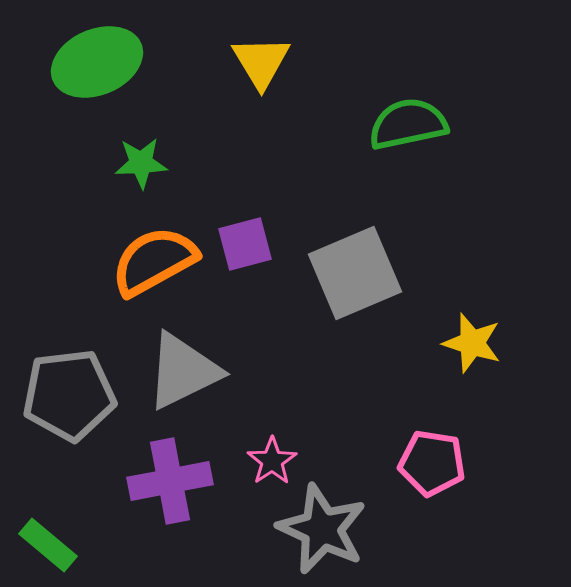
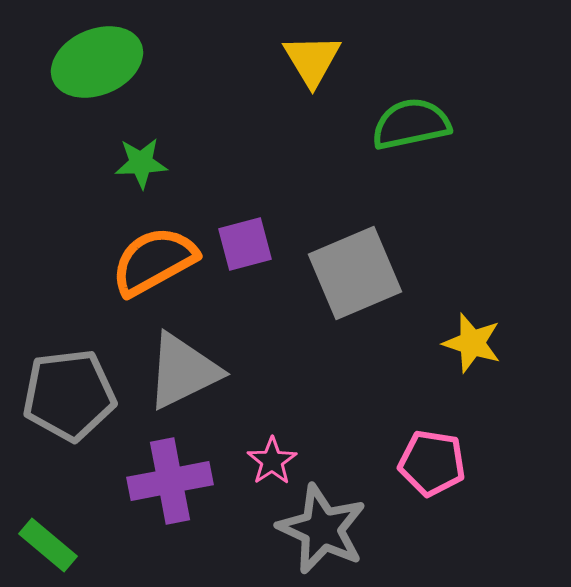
yellow triangle: moved 51 px right, 2 px up
green semicircle: moved 3 px right
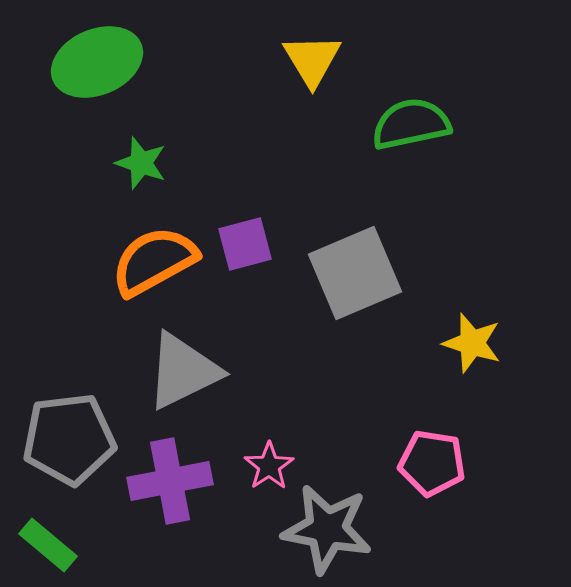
green star: rotated 22 degrees clockwise
gray pentagon: moved 44 px down
pink star: moved 3 px left, 5 px down
gray star: moved 5 px right; rotated 14 degrees counterclockwise
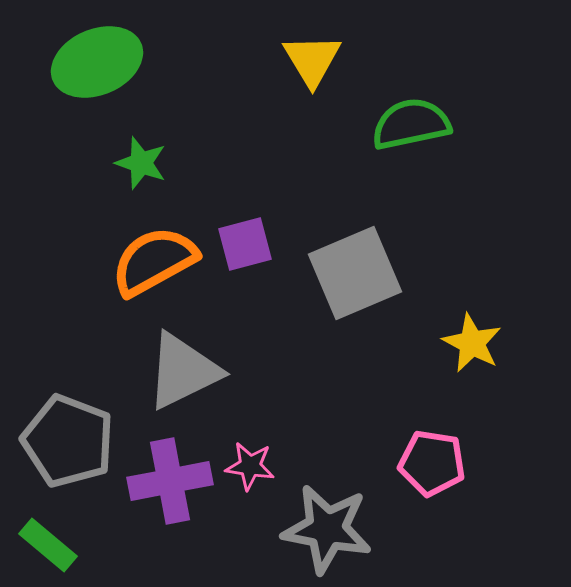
yellow star: rotated 10 degrees clockwise
gray pentagon: moved 1 px left, 2 px down; rotated 28 degrees clockwise
pink star: moved 19 px left; rotated 30 degrees counterclockwise
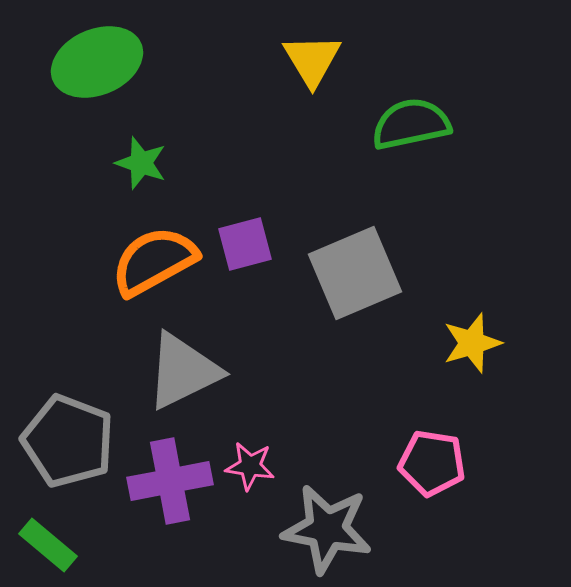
yellow star: rotated 28 degrees clockwise
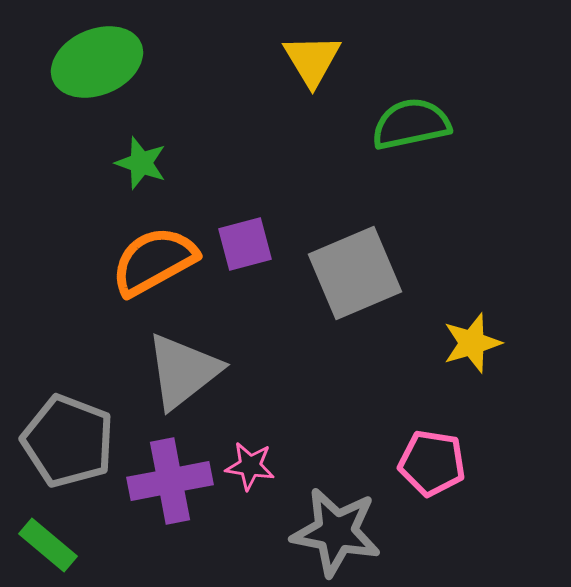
gray triangle: rotated 12 degrees counterclockwise
gray star: moved 9 px right, 3 px down
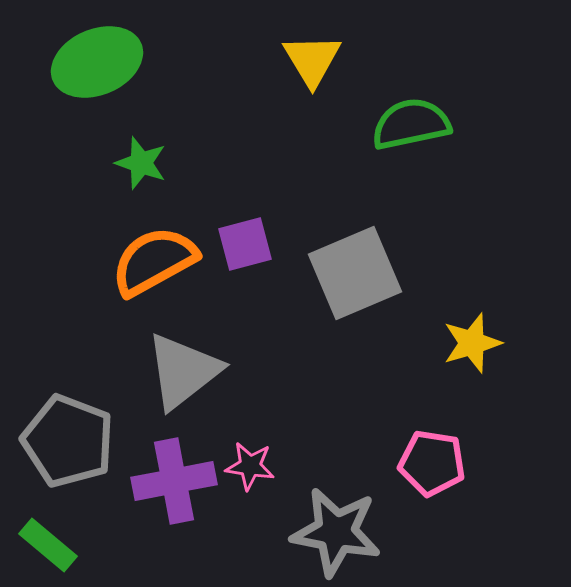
purple cross: moved 4 px right
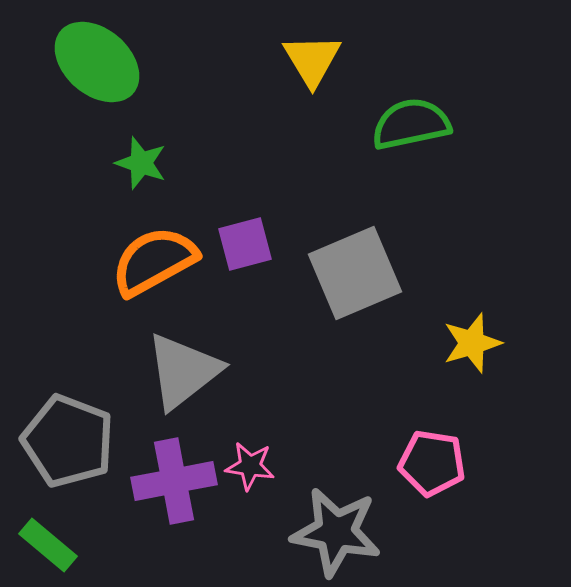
green ellipse: rotated 64 degrees clockwise
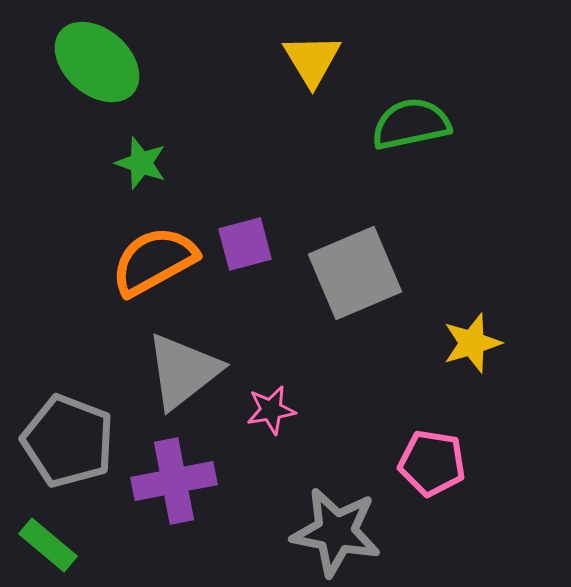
pink star: moved 21 px right, 56 px up; rotated 18 degrees counterclockwise
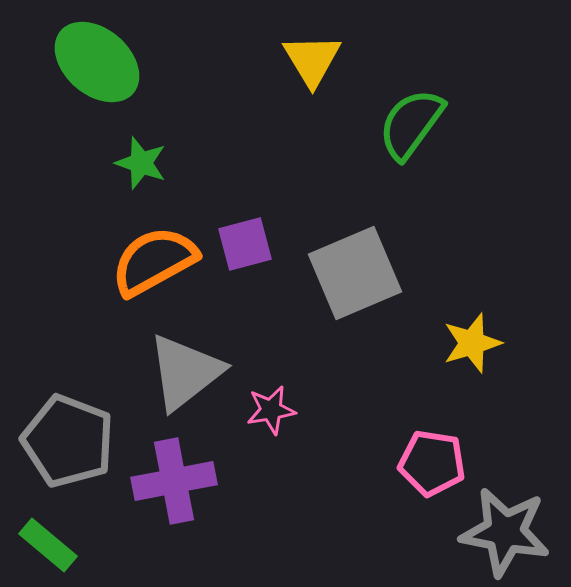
green semicircle: rotated 42 degrees counterclockwise
gray triangle: moved 2 px right, 1 px down
gray star: moved 169 px right
